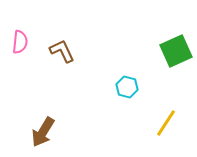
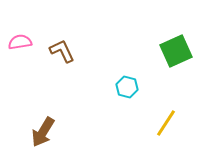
pink semicircle: rotated 105 degrees counterclockwise
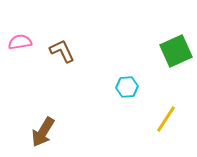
cyan hexagon: rotated 20 degrees counterclockwise
yellow line: moved 4 px up
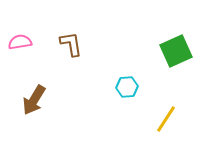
brown L-shape: moved 9 px right, 7 px up; rotated 16 degrees clockwise
brown arrow: moved 9 px left, 32 px up
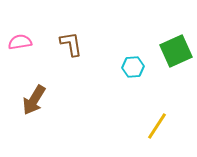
cyan hexagon: moved 6 px right, 20 px up
yellow line: moved 9 px left, 7 px down
